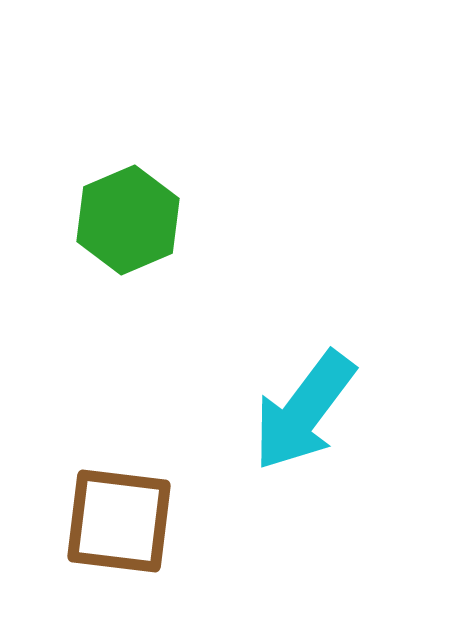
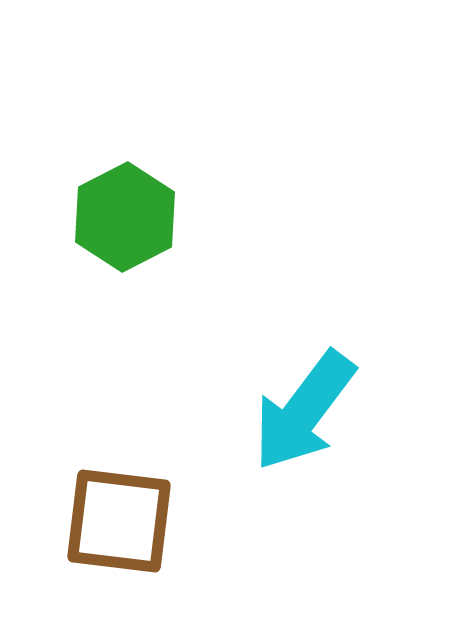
green hexagon: moved 3 px left, 3 px up; rotated 4 degrees counterclockwise
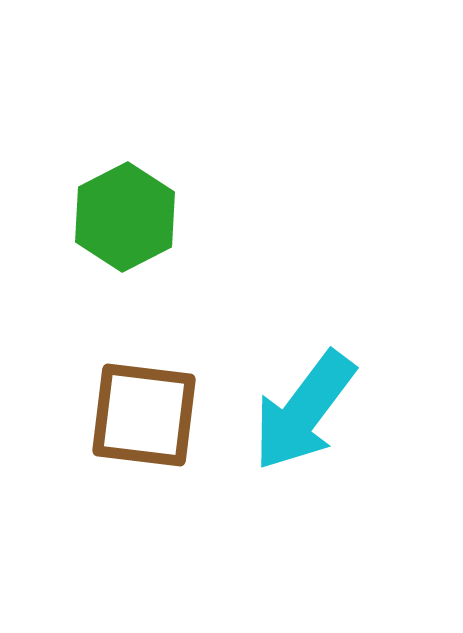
brown square: moved 25 px right, 106 px up
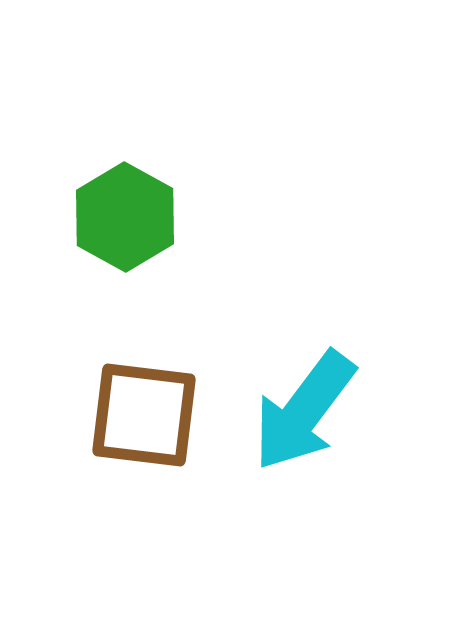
green hexagon: rotated 4 degrees counterclockwise
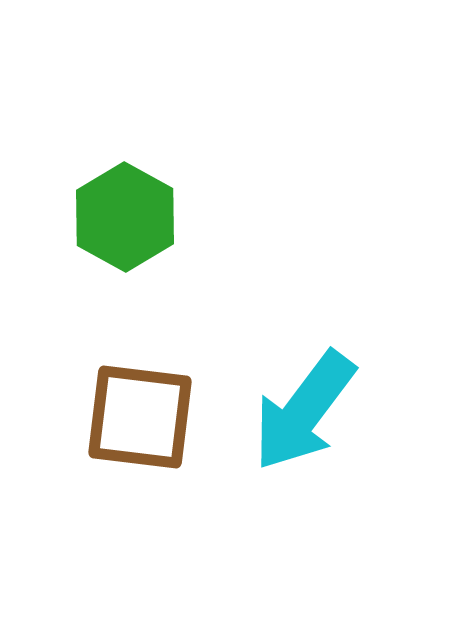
brown square: moved 4 px left, 2 px down
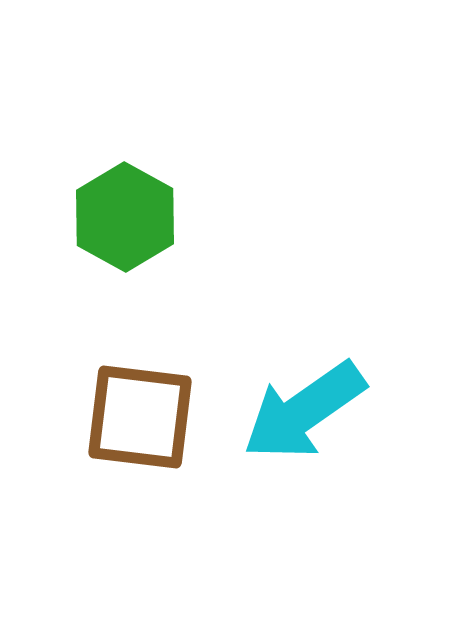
cyan arrow: rotated 18 degrees clockwise
